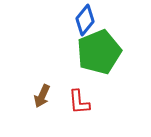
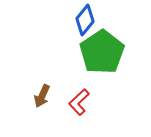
green pentagon: moved 3 px right; rotated 12 degrees counterclockwise
red L-shape: rotated 52 degrees clockwise
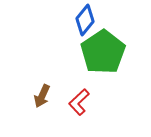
green pentagon: moved 1 px right
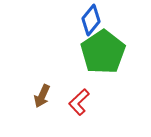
blue diamond: moved 6 px right
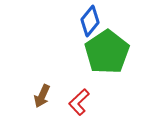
blue diamond: moved 1 px left, 1 px down
green pentagon: moved 4 px right
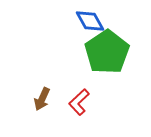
blue diamond: rotated 68 degrees counterclockwise
brown arrow: moved 3 px down
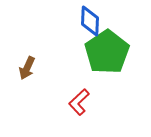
blue diamond: rotated 32 degrees clockwise
brown arrow: moved 15 px left, 31 px up
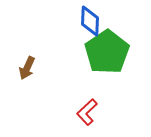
red L-shape: moved 8 px right, 10 px down
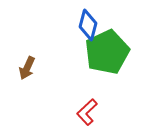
blue diamond: moved 2 px left, 4 px down; rotated 12 degrees clockwise
green pentagon: rotated 9 degrees clockwise
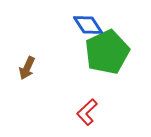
blue diamond: rotated 48 degrees counterclockwise
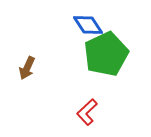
green pentagon: moved 1 px left, 2 px down
